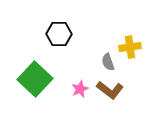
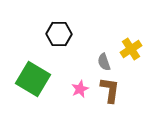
yellow cross: moved 1 px right, 2 px down; rotated 25 degrees counterclockwise
gray semicircle: moved 4 px left
green square: moved 2 px left; rotated 12 degrees counterclockwise
brown L-shape: rotated 120 degrees counterclockwise
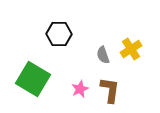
gray semicircle: moved 1 px left, 7 px up
